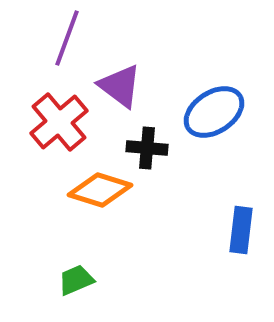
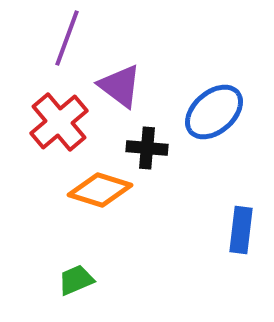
blue ellipse: rotated 8 degrees counterclockwise
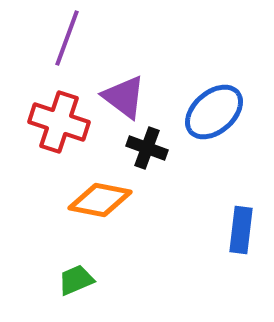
purple triangle: moved 4 px right, 11 px down
red cross: rotated 32 degrees counterclockwise
black cross: rotated 15 degrees clockwise
orange diamond: moved 10 px down; rotated 6 degrees counterclockwise
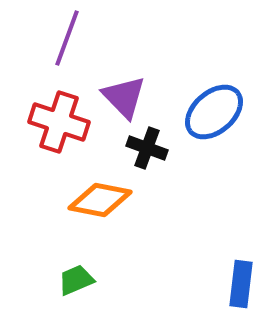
purple triangle: rotated 9 degrees clockwise
blue rectangle: moved 54 px down
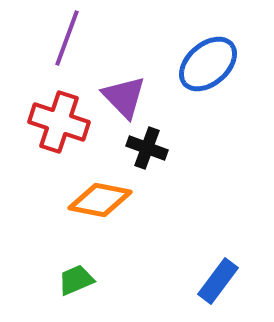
blue ellipse: moved 6 px left, 48 px up
blue rectangle: moved 23 px left, 3 px up; rotated 30 degrees clockwise
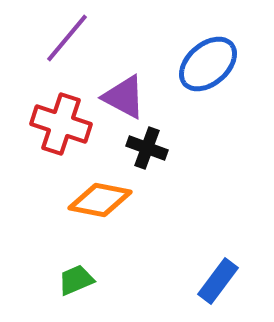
purple line: rotated 20 degrees clockwise
purple triangle: rotated 18 degrees counterclockwise
red cross: moved 2 px right, 2 px down
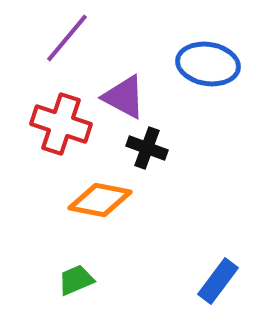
blue ellipse: rotated 50 degrees clockwise
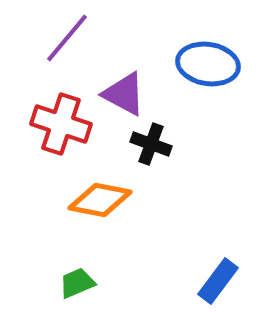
purple triangle: moved 3 px up
black cross: moved 4 px right, 4 px up
green trapezoid: moved 1 px right, 3 px down
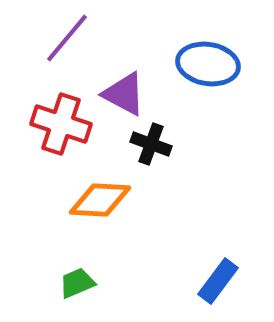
orange diamond: rotated 8 degrees counterclockwise
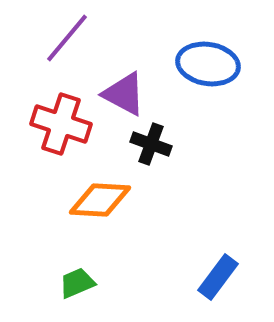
blue rectangle: moved 4 px up
